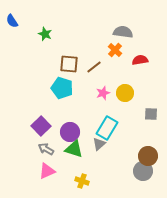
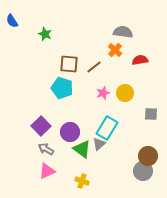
green triangle: moved 8 px right; rotated 18 degrees clockwise
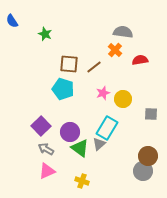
cyan pentagon: moved 1 px right, 1 px down
yellow circle: moved 2 px left, 6 px down
green triangle: moved 2 px left, 1 px up
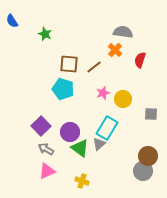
red semicircle: rotated 63 degrees counterclockwise
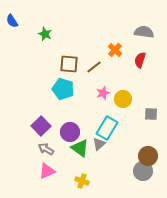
gray semicircle: moved 21 px right
